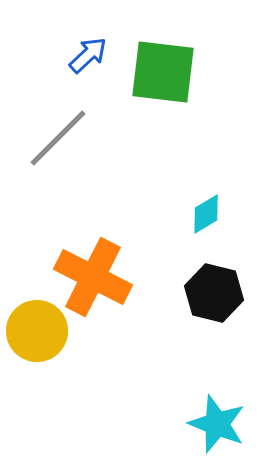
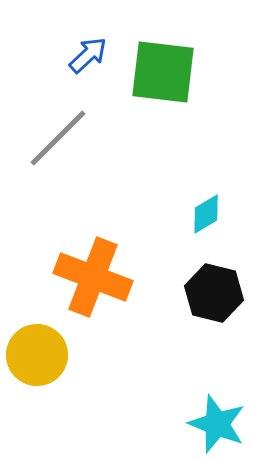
orange cross: rotated 6 degrees counterclockwise
yellow circle: moved 24 px down
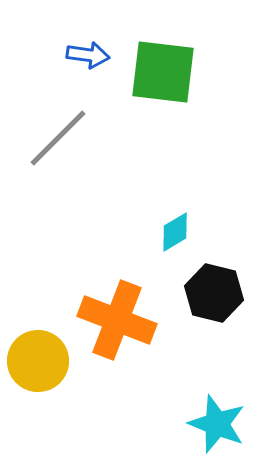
blue arrow: rotated 51 degrees clockwise
cyan diamond: moved 31 px left, 18 px down
orange cross: moved 24 px right, 43 px down
yellow circle: moved 1 px right, 6 px down
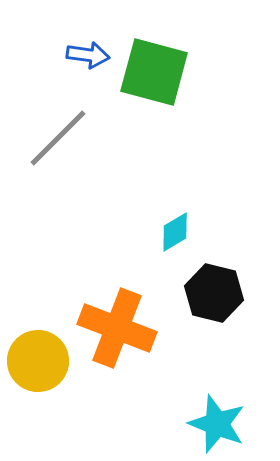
green square: moved 9 px left; rotated 8 degrees clockwise
orange cross: moved 8 px down
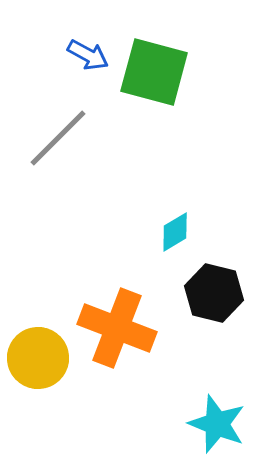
blue arrow: rotated 21 degrees clockwise
yellow circle: moved 3 px up
